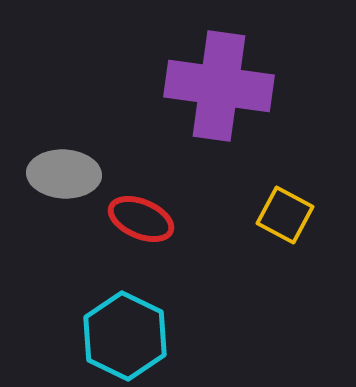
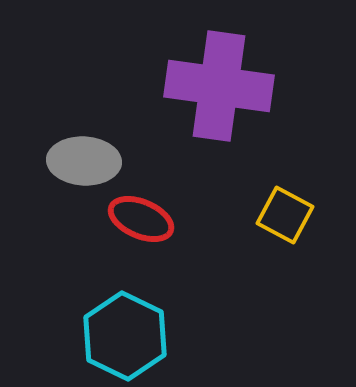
gray ellipse: moved 20 px right, 13 px up
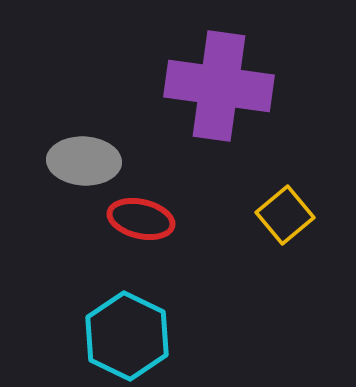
yellow square: rotated 22 degrees clockwise
red ellipse: rotated 10 degrees counterclockwise
cyan hexagon: moved 2 px right
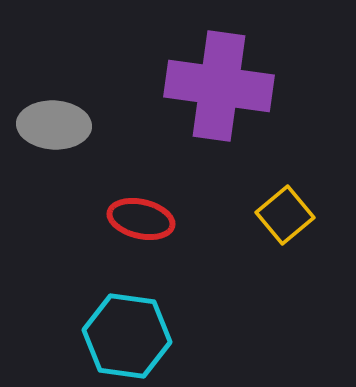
gray ellipse: moved 30 px left, 36 px up
cyan hexagon: rotated 18 degrees counterclockwise
